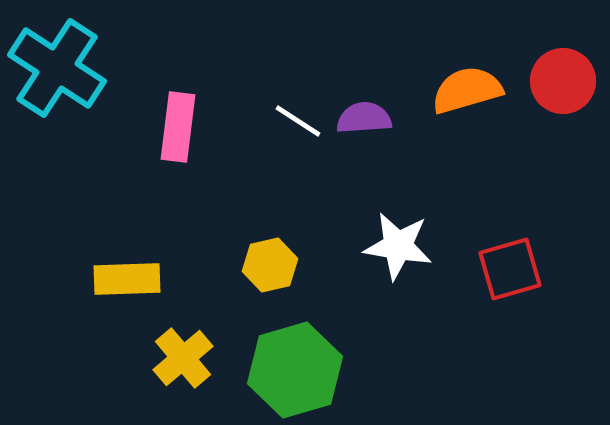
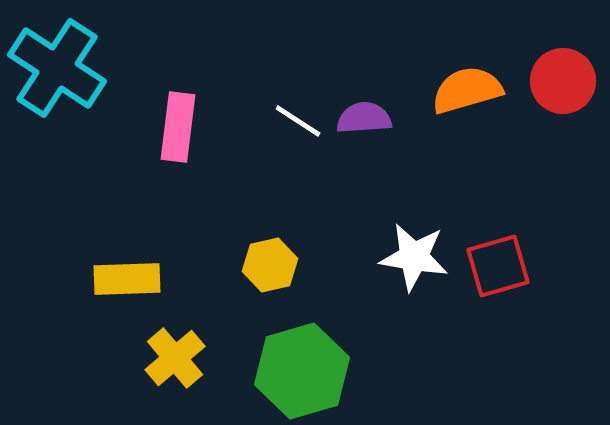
white star: moved 16 px right, 11 px down
red square: moved 12 px left, 3 px up
yellow cross: moved 8 px left
green hexagon: moved 7 px right, 1 px down
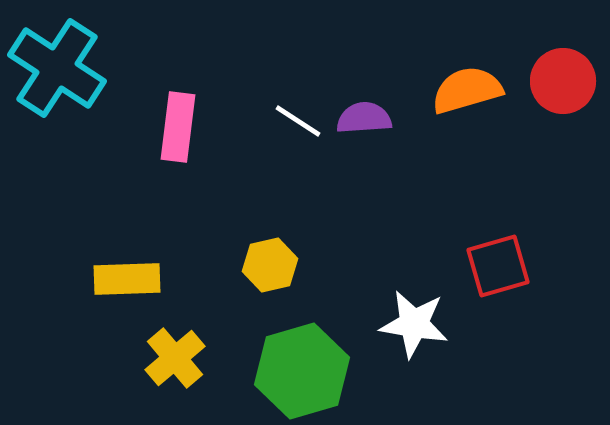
white star: moved 67 px down
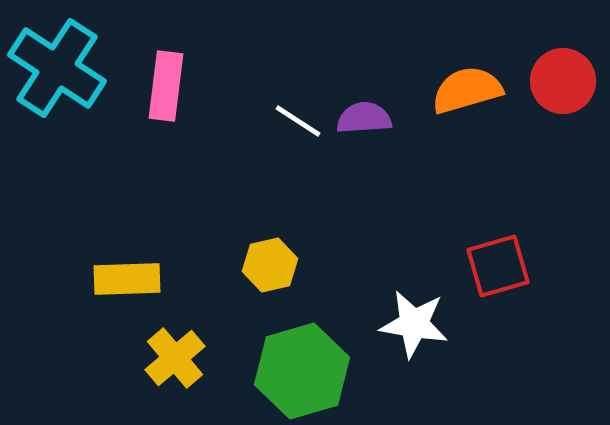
pink rectangle: moved 12 px left, 41 px up
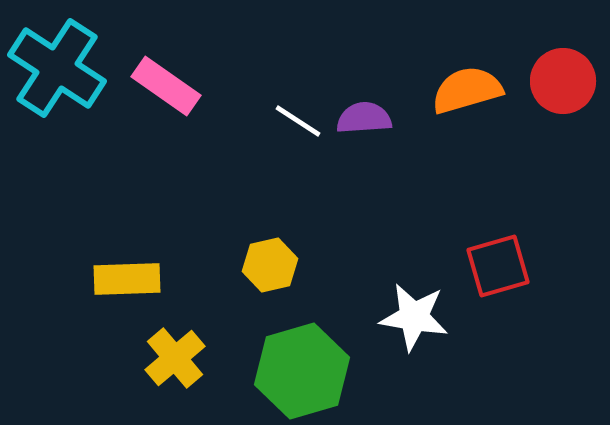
pink rectangle: rotated 62 degrees counterclockwise
white star: moved 7 px up
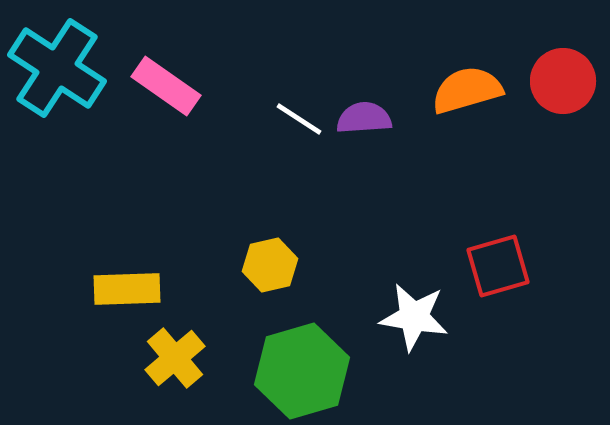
white line: moved 1 px right, 2 px up
yellow rectangle: moved 10 px down
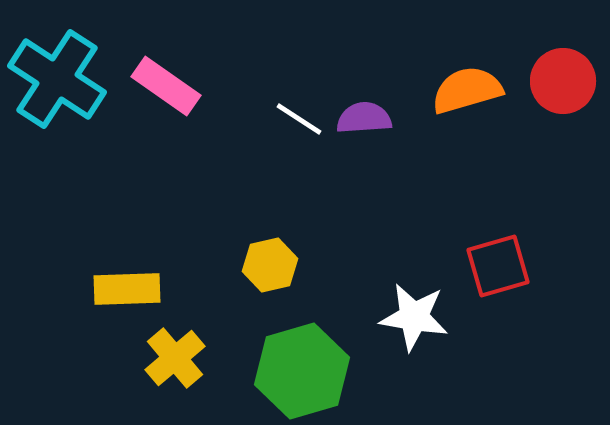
cyan cross: moved 11 px down
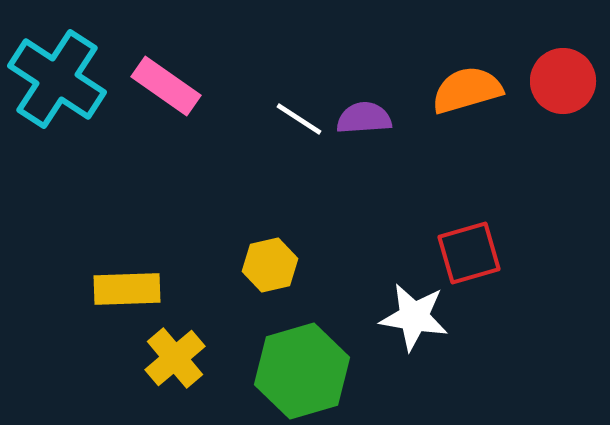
red square: moved 29 px left, 13 px up
